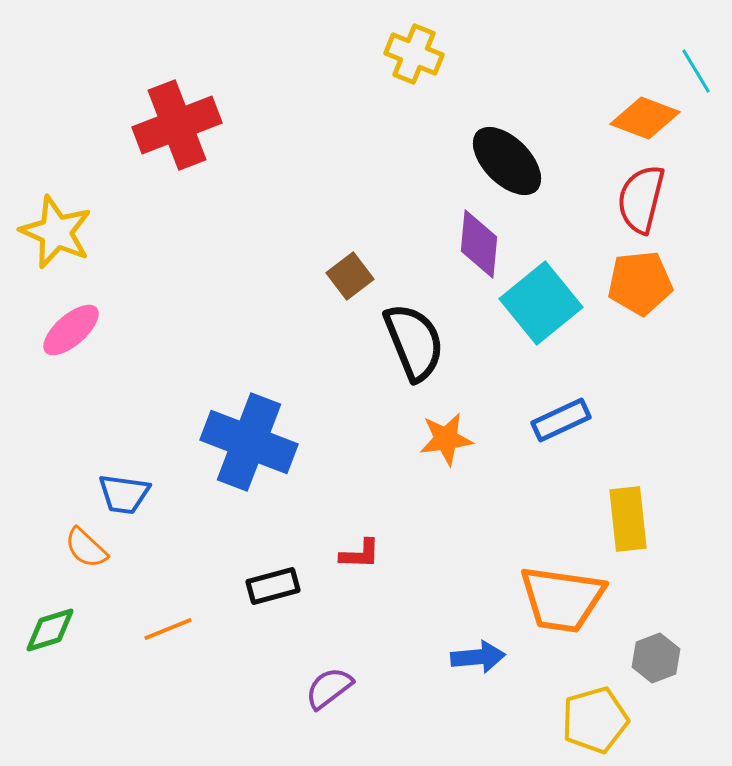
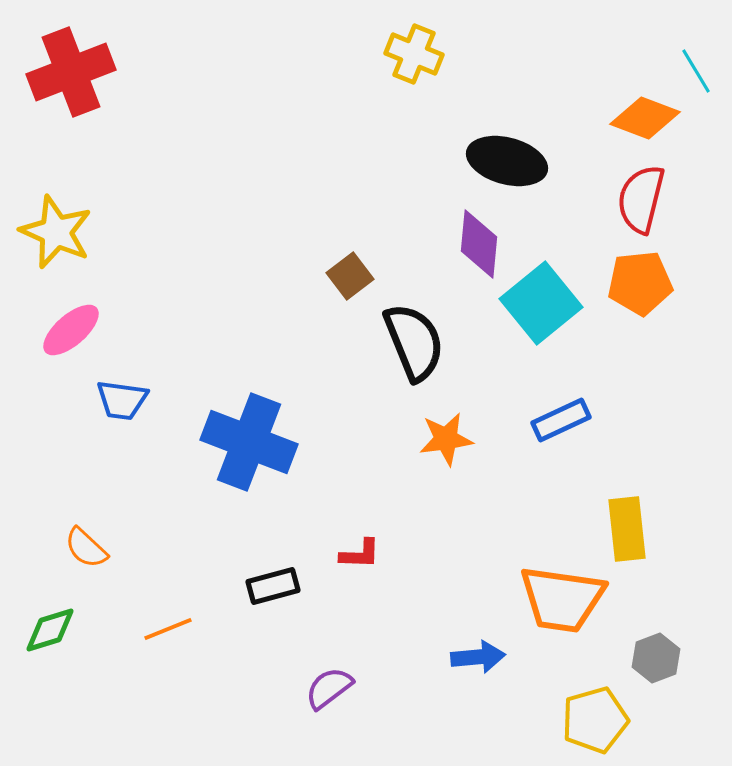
red cross: moved 106 px left, 53 px up
black ellipse: rotated 30 degrees counterclockwise
blue trapezoid: moved 2 px left, 94 px up
yellow rectangle: moved 1 px left, 10 px down
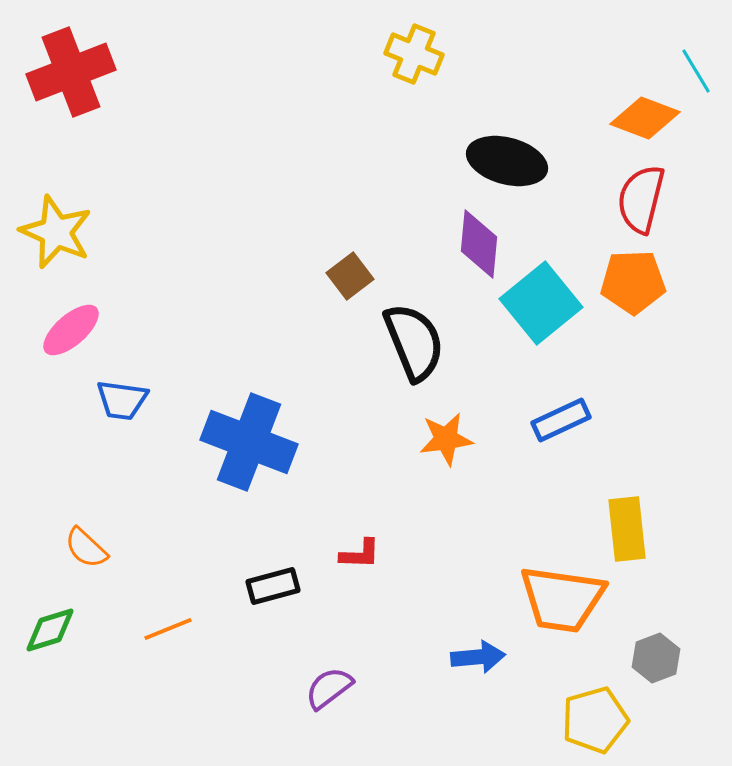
orange pentagon: moved 7 px left, 1 px up; rotated 4 degrees clockwise
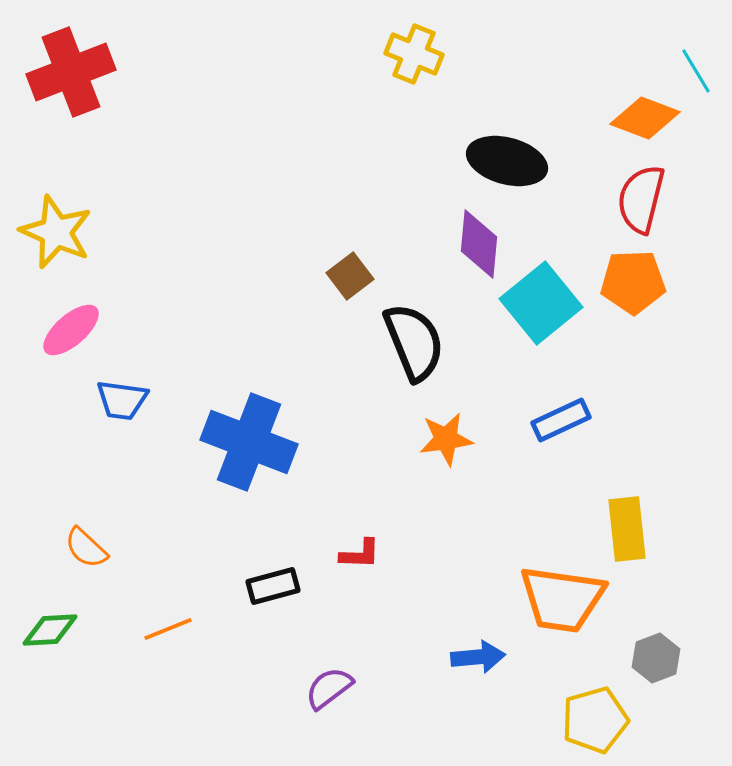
green diamond: rotated 14 degrees clockwise
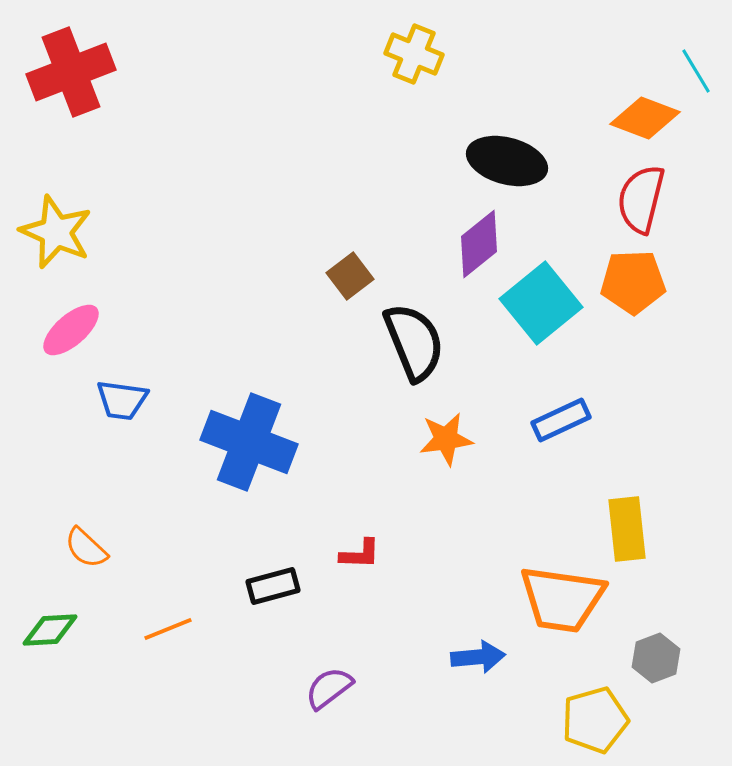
purple diamond: rotated 46 degrees clockwise
